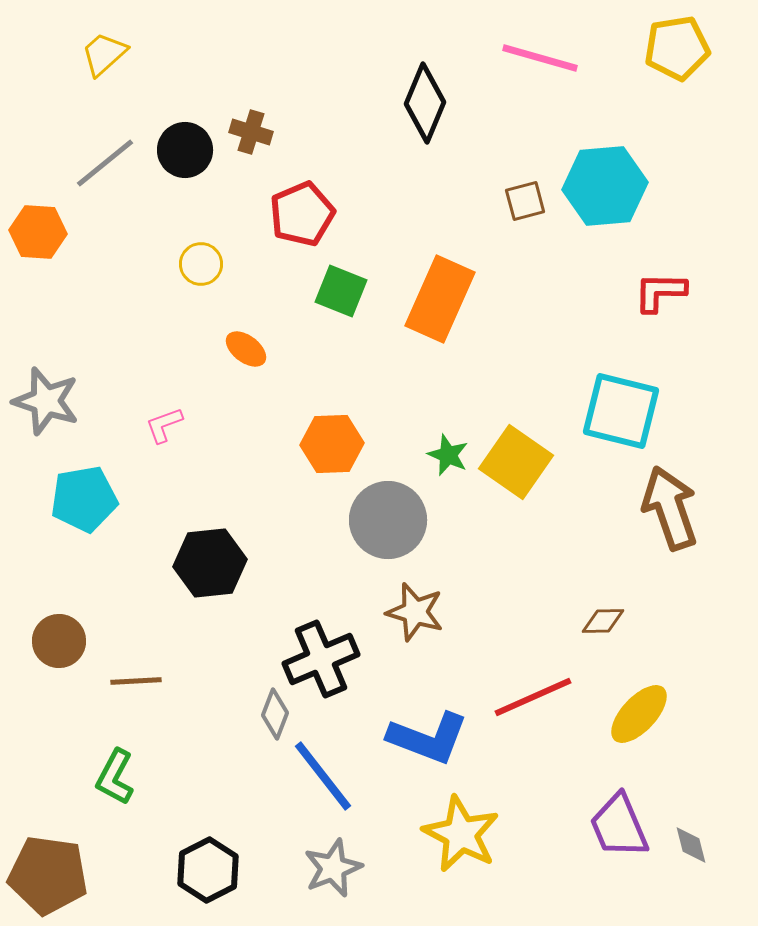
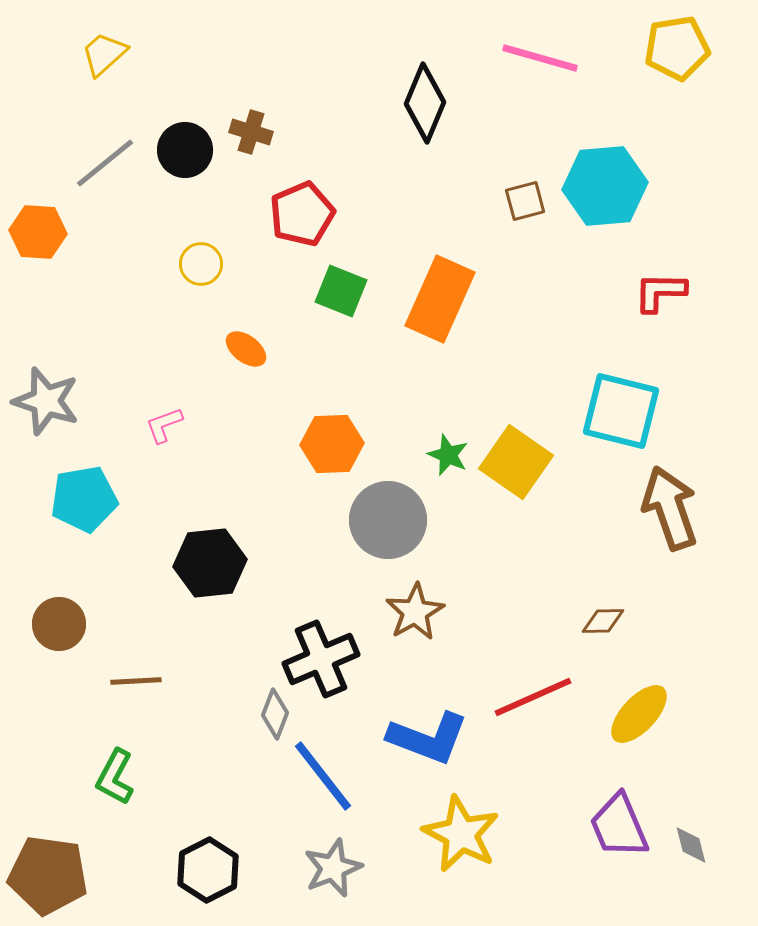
brown star at (415, 612): rotated 26 degrees clockwise
brown circle at (59, 641): moved 17 px up
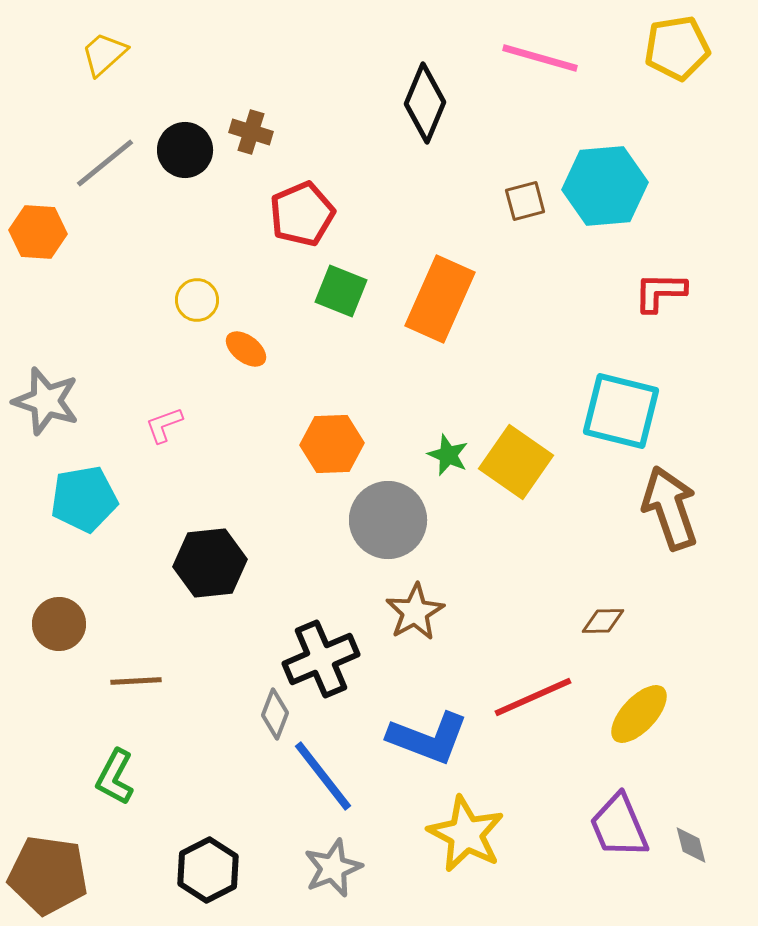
yellow circle at (201, 264): moved 4 px left, 36 px down
yellow star at (461, 834): moved 5 px right
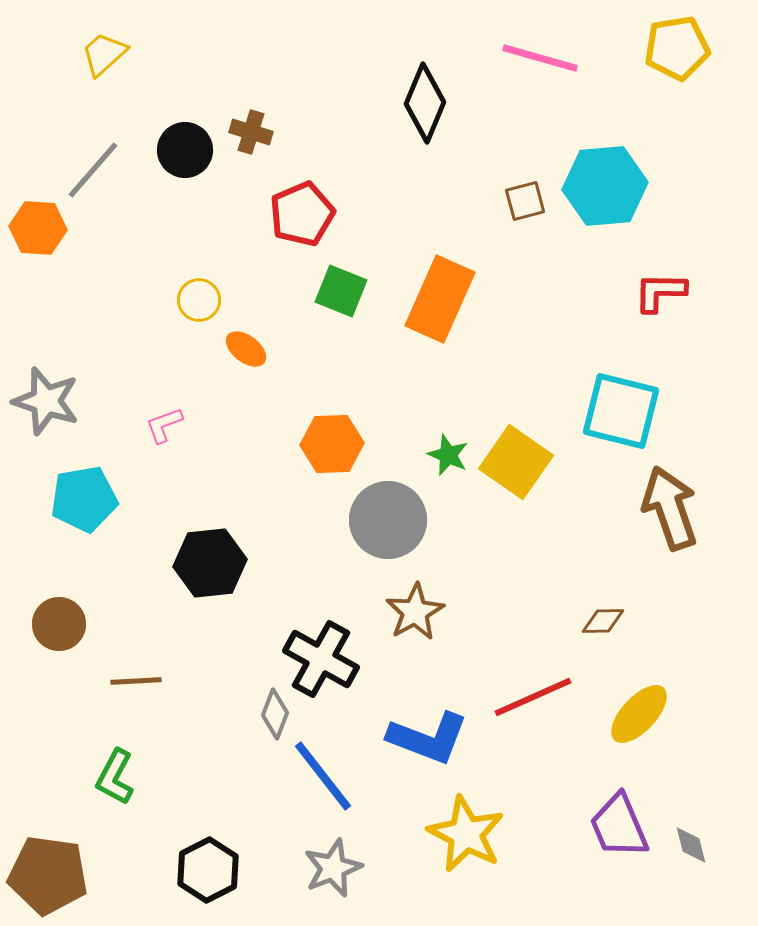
gray line at (105, 163): moved 12 px left, 7 px down; rotated 10 degrees counterclockwise
orange hexagon at (38, 232): moved 4 px up
yellow circle at (197, 300): moved 2 px right
black cross at (321, 659): rotated 38 degrees counterclockwise
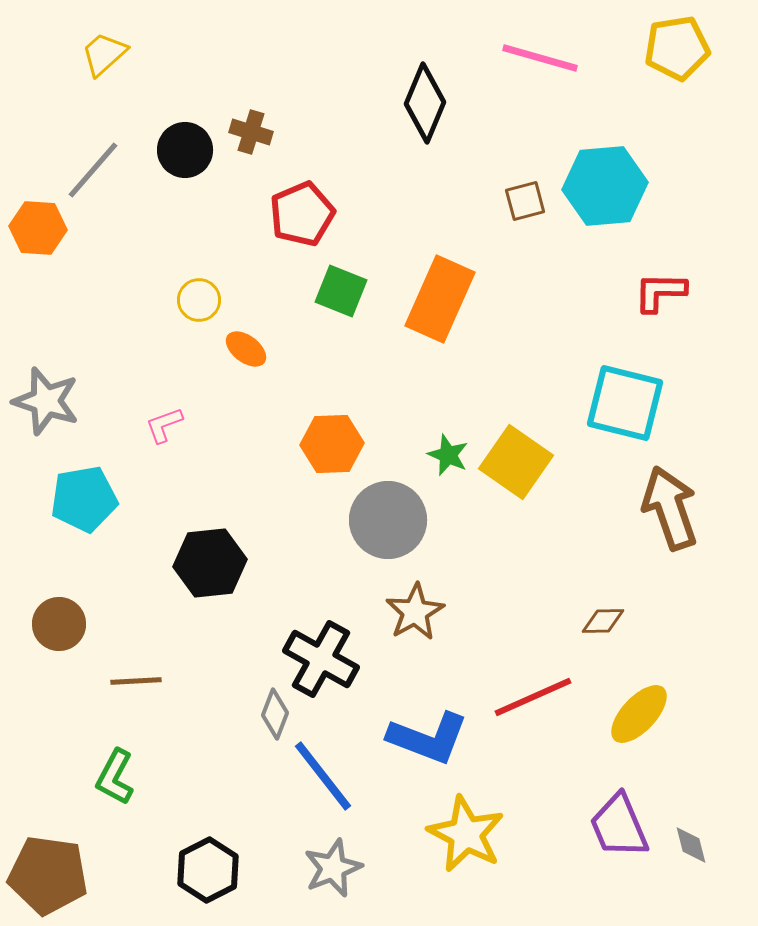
cyan square at (621, 411): moved 4 px right, 8 px up
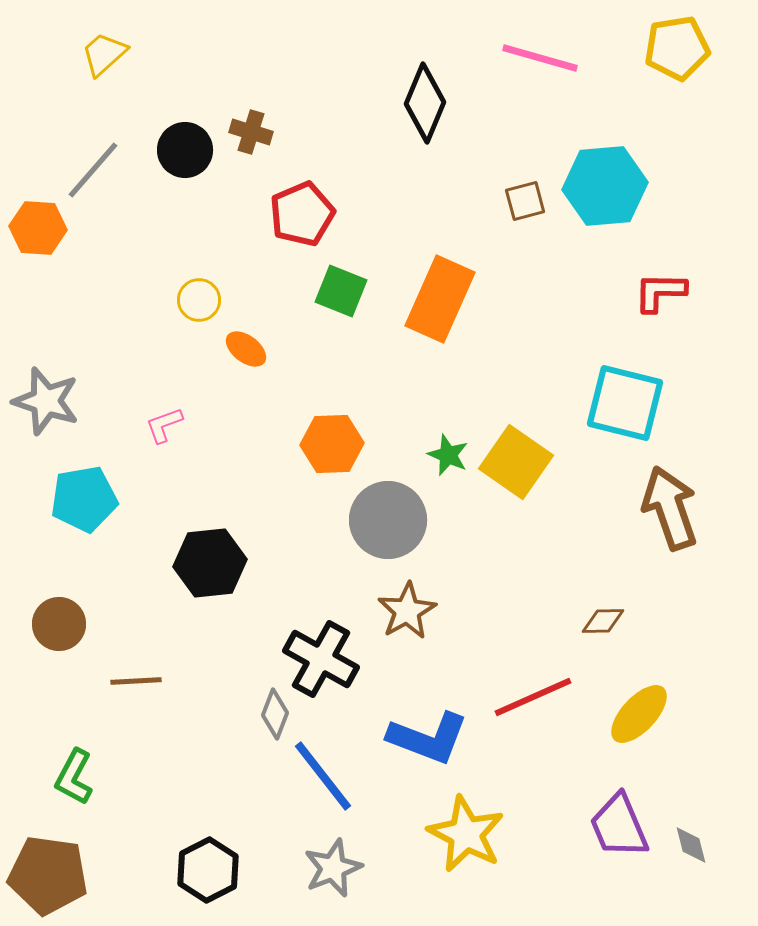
brown star at (415, 612): moved 8 px left, 1 px up
green L-shape at (115, 777): moved 41 px left
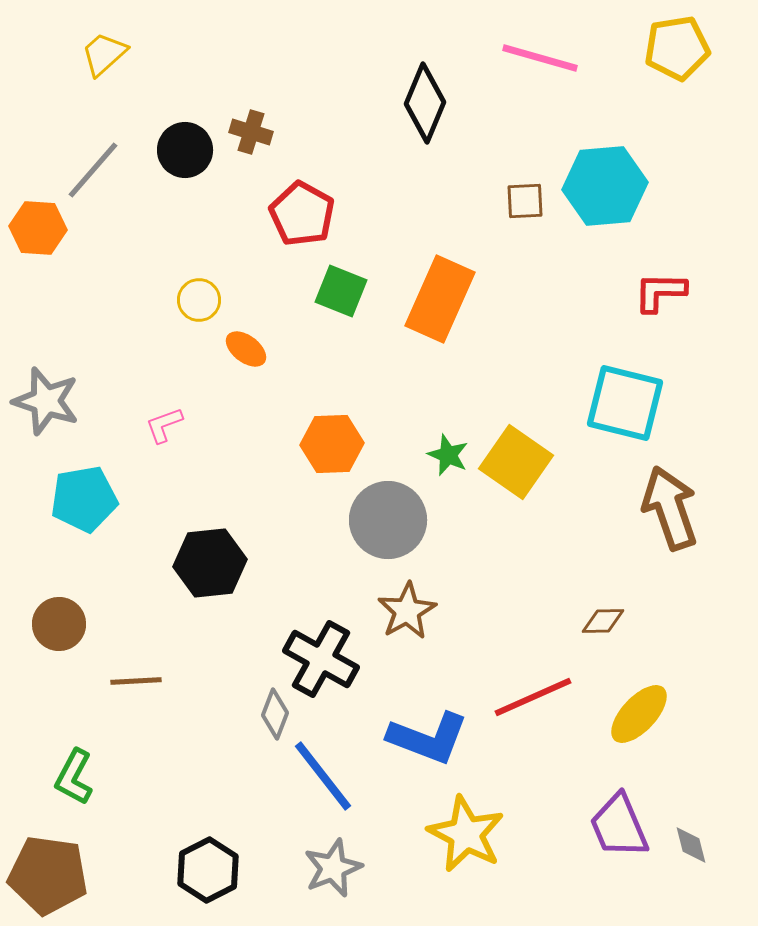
brown square at (525, 201): rotated 12 degrees clockwise
red pentagon at (302, 214): rotated 20 degrees counterclockwise
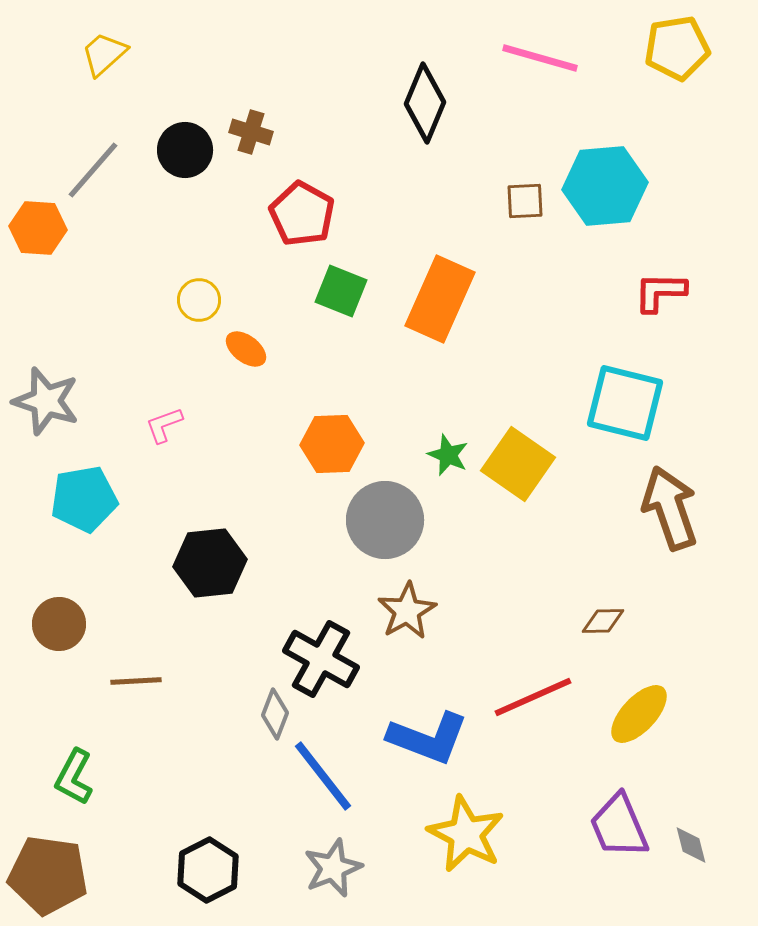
yellow square at (516, 462): moved 2 px right, 2 px down
gray circle at (388, 520): moved 3 px left
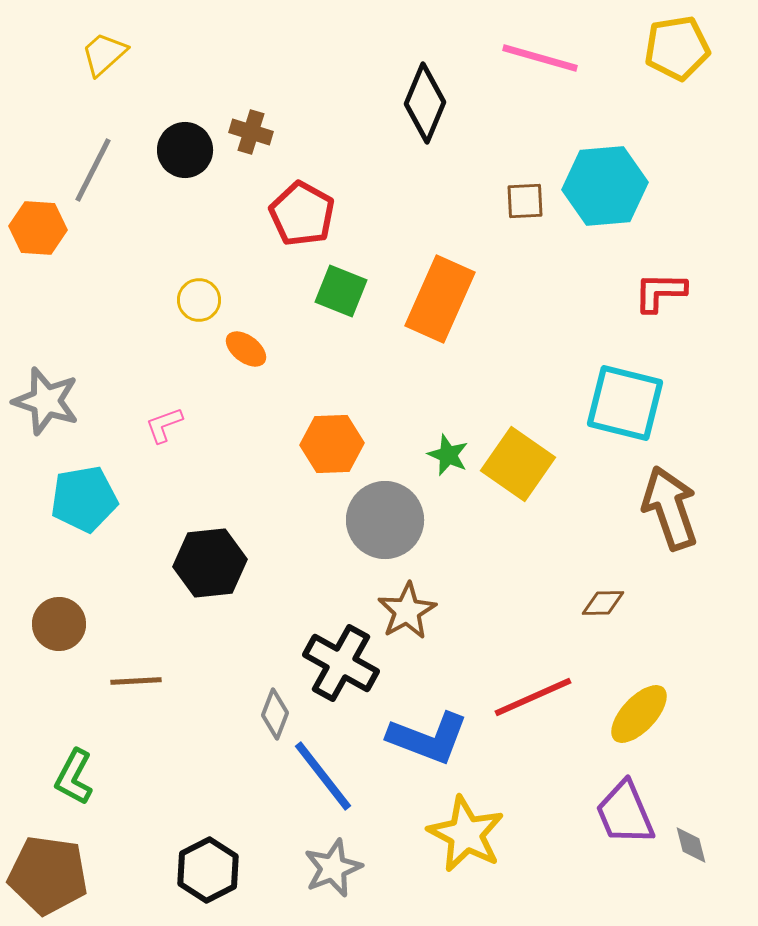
gray line at (93, 170): rotated 14 degrees counterclockwise
brown diamond at (603, 621): moved 18 px up
black cross at (321, 659): moved 20 px right, 4 px down
purple trapezoid at (619, 826): moved 6 px right, 13 px up
